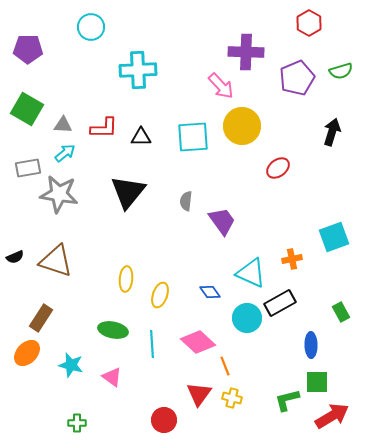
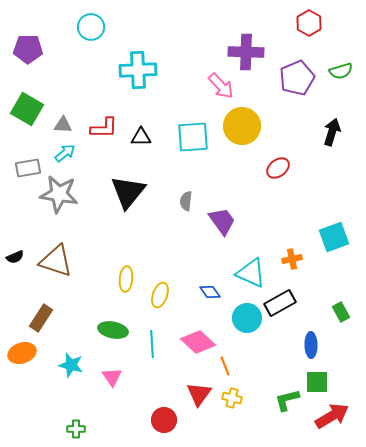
orange ellipse at (27, 353): moved 5 px left; rotated 28 degrees clockwise
pink triangle at (112, 377): rotated 20 degrees clockwise
green cross at (77, 423): moved 1 px left, 6 px down
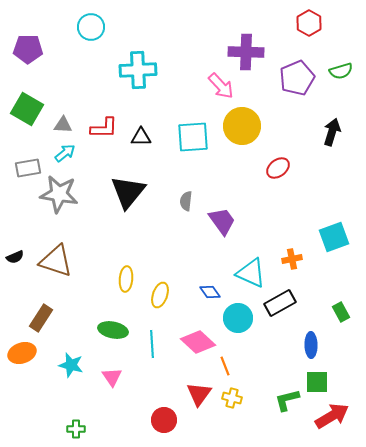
cyan circle at (247, 318): moved 9 px left
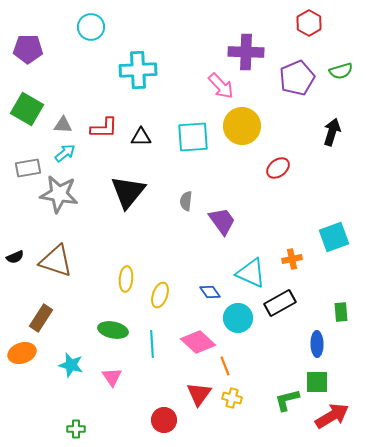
green rectangle at (341, 312): rotated 24 degrees clockwise
blue ellipse at (311, 345): moved 6 px right, 1 px up
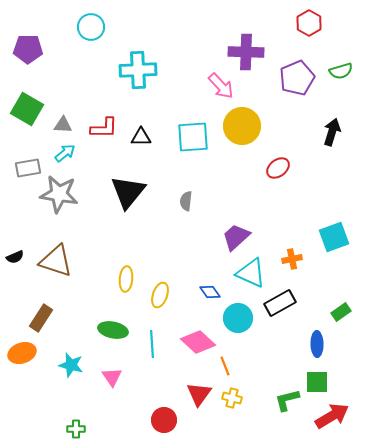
purple trapezoid at (222, 221): moved 14 px right, 16 px down; rotated 96 degrees counterclockwise
green rectangle at (341, 312): rotated 60 degrees clockwise
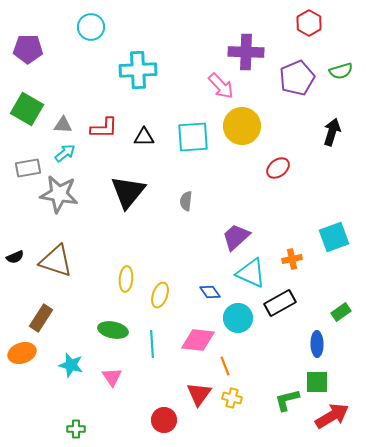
black triangle at (141, 137): moved 3 px right
pink diamond at (198, 342): moved 2 px up; rotated 36 degrees counterclockwise
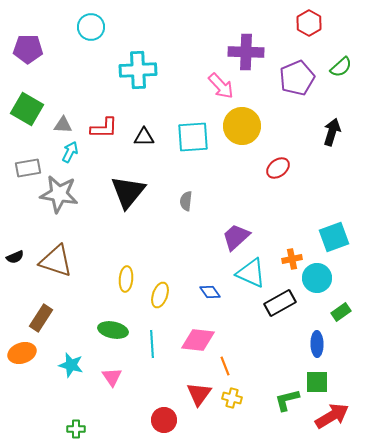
green semicircle at (341, 71): moved 4 px up; rotated 25 degrees counterclockwise
cyan arrow at (65, 153): moved 5 px right, 1 px up; rotated 25 degrees counterclockwise
cyan circle at (238, 318): moved 79 px right, 40 px up
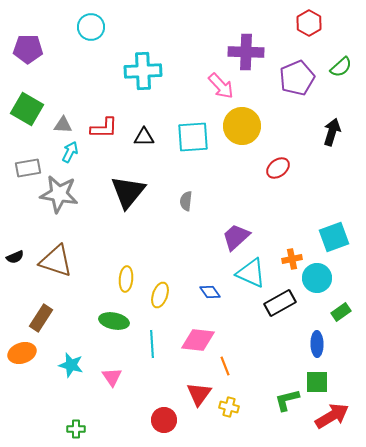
cyan cross at (138, 70): moved 5 px right, 1 px down
green ellipse at (113, 330): moved 1 px right, 9 px up
yellow cross at (232, 398): moved 3 px left, 9 px down
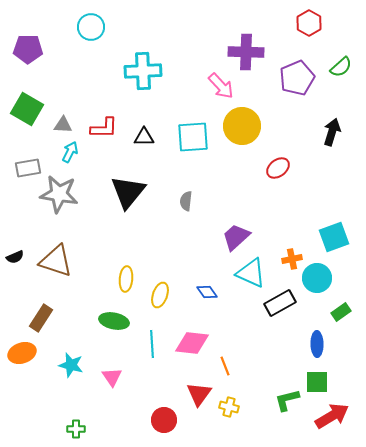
blue diamond at (210, 292): moved 3 px left
pink diamond at (198, 340): moved 6 px left, 3 px down
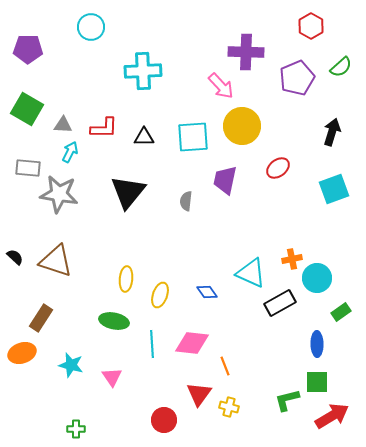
red hexagon at (309, 23): moved 2 px right, 3 px down
gray rectangle at (28, 168): rotated 15 degrees clockwise
purple trapezoid at (236, 237): moved 11 px left, 57 px up; rotated 36 degrees counterclockwise
cyan square at (334, 237): moved 48 px up
black semicircle at (15, 257): rotated 114 degrees counterclockwise
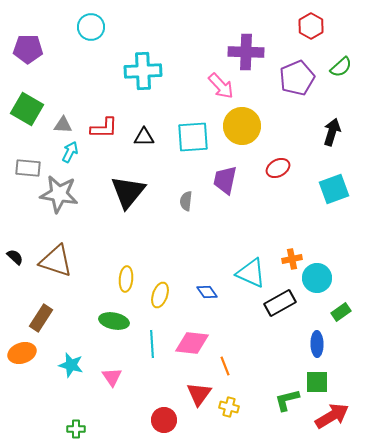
red ellipse at (278, 168): rotated 10 degrees clockwise
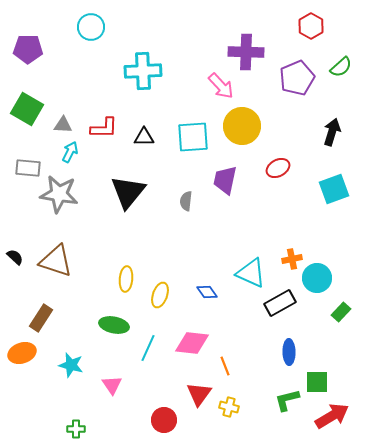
green rectangle at (341, 312): rotated 12 degrees counterclockwise
green ellipse at (114, 321): moved 4 px down
cyan line at (152, 344): moved 4 px left, 4 px down; rotated 28 degrees clockwise
blue ellipse at (317, 344): moved 28 px left, 8 px down
pink triangle at (112, 377): moved 8 px down
